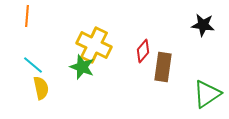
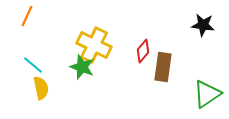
orange line: rotated 20 degrees clockwise
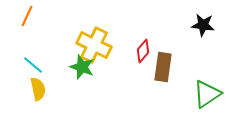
yellow semicircle: moved 3 px left, 1 px down
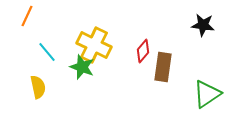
cyan line: moved 14 px right, 13 px up; rotated 10 degrees clockwise
yellow semicircle: moved 2 px up
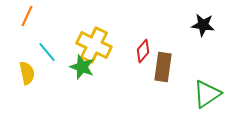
yellow semicircle: moved 11 px left, 14 px up
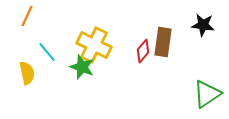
brown rectangle: moved 25 px up
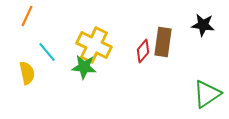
green star: moved 2 px right; rotated 15 degrees counterclockwise
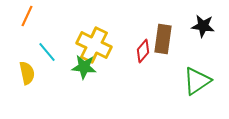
black star: moved 1 px down
brown rectangle: moved 3 px up
green triangle: moved 10 px left, 13 px up
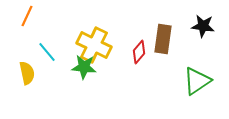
red diamond: moved 4 px left, 1 px down
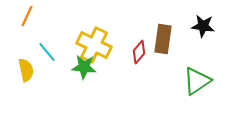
yellow semicircle: moved 1 px left, 3 px up
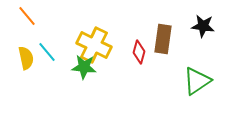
orange line: rotated 65 degrees counterclockwise
red diamond: rotated 25 degrees counterclockwise
yellow semicircle: moved 12 px up
